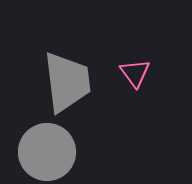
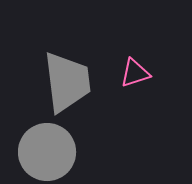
pink triangle: rotated 48 degrees clockwise
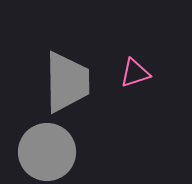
gray trapezoid: rotated 6 degrees clockwise
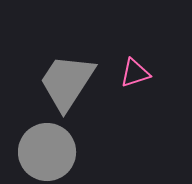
gray trapezoid: rotated 146 degrees counterclockwise
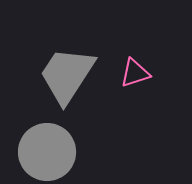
gray trapezoid: moved 7 px up
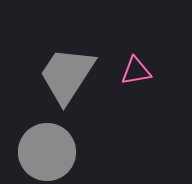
pink triangle: moved 1 px right, 2 px up; rotated 8 degrees clockwise
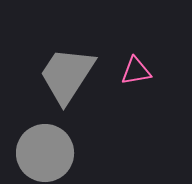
gray circle: moved 2 px left, 1 px down
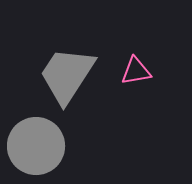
gray circle: moved 9 px left, 7 px up
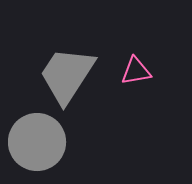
gray circle: moved 1 px right, 4 px up
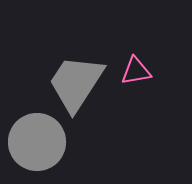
gray trapezoid: moved 9 px right, 8 px down
